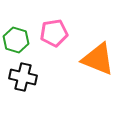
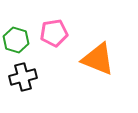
black cross: rotated 28 degrees counterclockwise
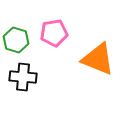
black cross: rotated 20 degrees clockwise
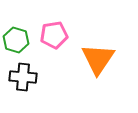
pink pentagon: moved 2 px down
orange triangle: rotated 42 degrees clockwise
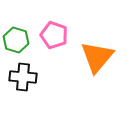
pink pentagon: rotated 28 degrees clockwise
orange triangle: moved 1 px left, 2 px up; rotated 6 degrees clockwise
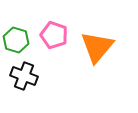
orange triangle: moved 10 px up
black cross: moved 1 px right, 1 px up; rotated 16 degrees clockwise
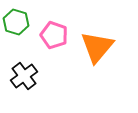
green hexagon: moved 18 px up
black cross: rotated 32 degrees clockwise
